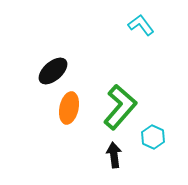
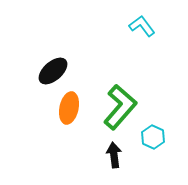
cyan L-shape: moved 1 px right, 1 px down
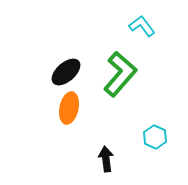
black ellipse: moved 13 px right, 1 px down
green L-shape: moved 33 px up
cyan hexagon: moved 2 px right
black arrow: moved 8 px left, 4 px down
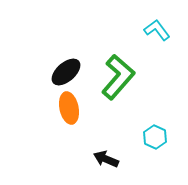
cyan L-shape: moved 15 px right, 4 px down
green L-shape: moved 2 px left, 3 px down
orange ellipse: rotated 24 degrees counterclockwise
black arrow: rotated 60 degrees counterclockwise
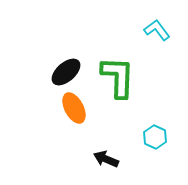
green L-shape: rotated 39 degrees counterclockwise
orange ellipse: moved 5 px right; rotated 16 degrees counterclockwise
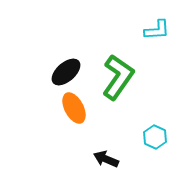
cyan L-shape: rotated 124 degrees clockwise
green L-shape: rotated 33 degrees clockwise
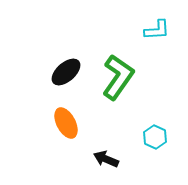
orange ellipse: moved 8 px left, 15 px down
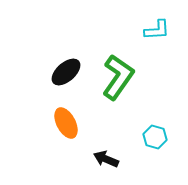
cyan hexagon: rotated 10 degrees counterclockwise
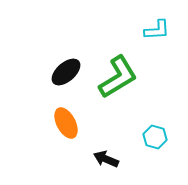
green L-shape: rotated 24 degrees clockwise
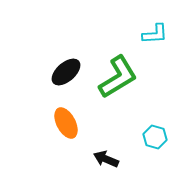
cyan L-shape: moved 2 px left, 4 px down
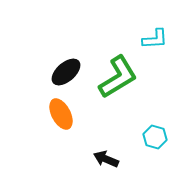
cyan L-shape: moved 5 px down
orange ellipse: moved 5 px left, 9 px up
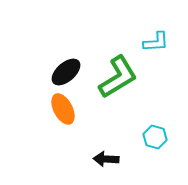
cyan L-shape: moved 1 px right, 3 px down
orange ellipse: moved 2 px right, 5 px up
black arrow: rotated 20 degrees counterclockwise
